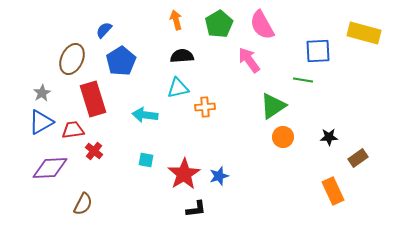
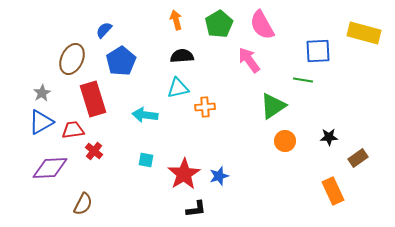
orange circle: moved 2 px right, 4 px down
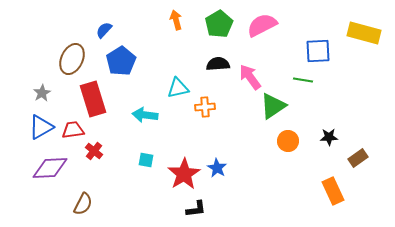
pink semicircle: rotated 92 degrees clockwise
black semicircle: moved 36 px right, 8 px down
pink arrow: moved 1 px right, 17 px down
blue triangle: moved 5 px down
orange circle: moved 3 px right
blue star: moved 2 px left, 8 px up; rotated 24 degrees counterclockwise
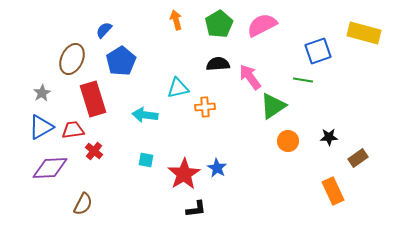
blue square: rotated 16 degrees counterclockwise
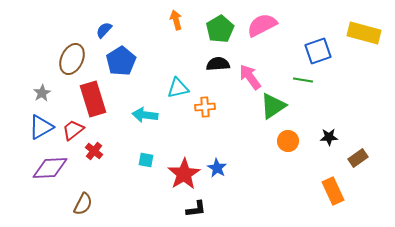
green pentagon: moved 1 px right, 5 px down
red trapezoid: rotated 30 degrees counterclockwise
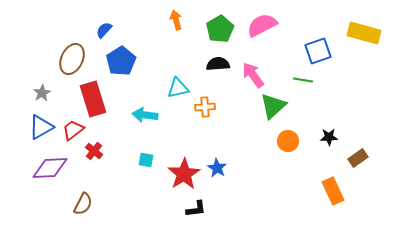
pink arrow: moved 3 px right, 2 px up
green triangle: rotated 8 degrees counterclockwise
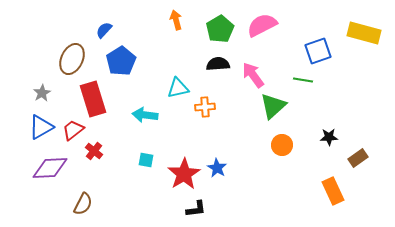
orange circle: moved 6 px left, 4 px down
